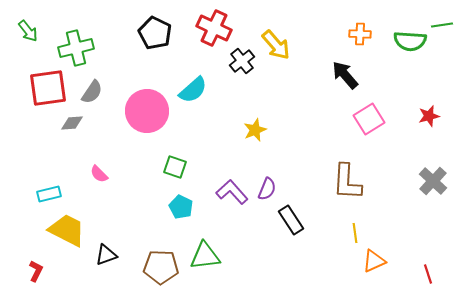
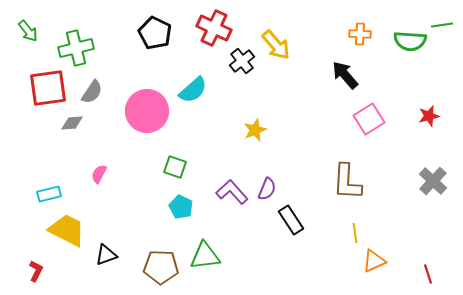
pink semicircle: rotated 72 degrees clockwise
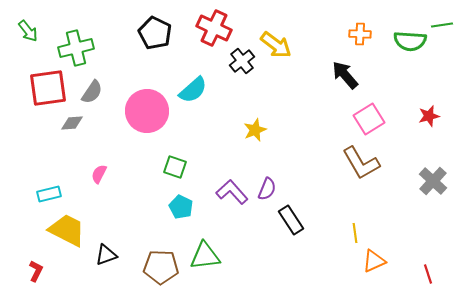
yellow arrow: rotated 12 degrees counterclockwise
brown L-shape: moved 14 px right, 19 px up; rotated 33 degrees counterclockwise
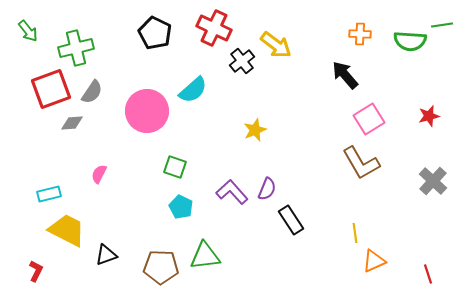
red square: moved 3 px right, 1 px down; rotated 12 degrees counterclockwise
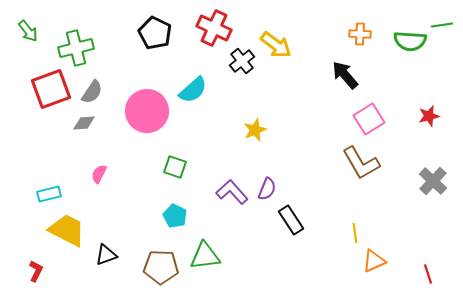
gray diamond: moved 12 px right
cyan pentagon: moved 6 px left, 9 px down
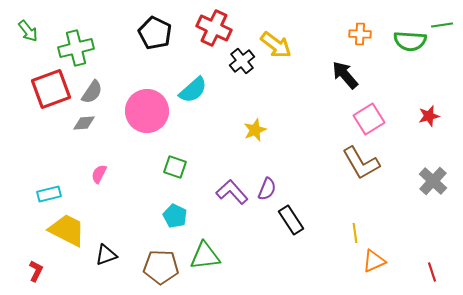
red line: moved 4 px right, 2 px up
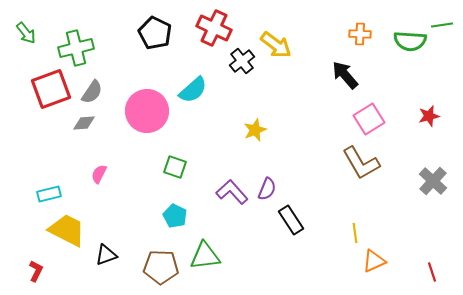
green arrow: moved 2 px left, 2 px down
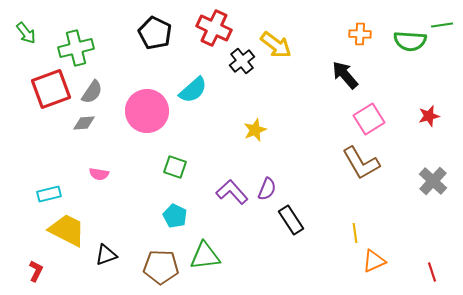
pink semicircle: rotated 108 degrees counterclockwise
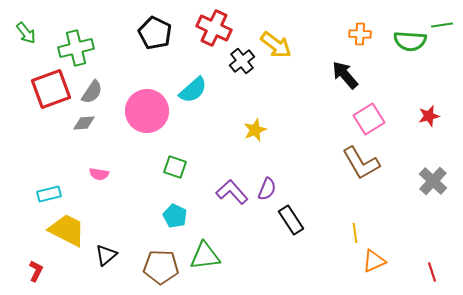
black triangle: rotated 20 degrees counterclockwise
